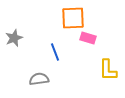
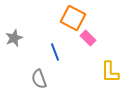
orange square: rotated 30 degrees clockwise
pink rectangle: rotated 28 degrees clockwise
yellow L-shape: moved 2 px right, 2 px down
gray semicircle: rotated 102 degrees counterclockwise
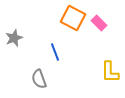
pink rectangle: moved 11 px right, 15 px up
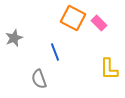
yellow L-shape: moved 1 px left, 3 px up
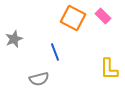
pink rectangle: moved 4 px right, 7 px up
gray star: moved 1 px down
gray semicircle: rotated 84 degrees counterclockwise
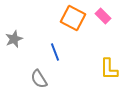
gray semicircle: rotated 72 degrees clockwise
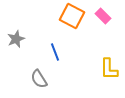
orange square: moved 1 px left, 2 px up
gray star: moved 2 px right
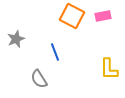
pink rectangle: rotated 56 degrees counterclockwise
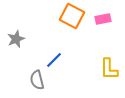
pink rectangle: moved 3 px down
blue line: moved 1 px left, 8 px down; rotated 66 degrees clockwise
gray semicircle: moved 2 px left, 1 px down; rotated 18 degrees clockwise
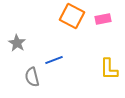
gray star: moved 1 px right, 4 px down; rotated 18 degrees counterclockwise
blue line: rotated 24 degrees clockwise
gray semicircle: moved 5 px left, 3 px up
